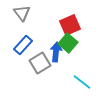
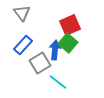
blue arrow: moved 1 px left, 2 px up
cyan line: moved 24 px left
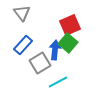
cyan line: rotated 66 degrees counterclockwise
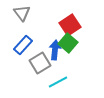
red square: rotated 10 degrees counterclockwise
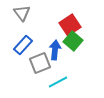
green square: moved 5 px right, 2 px up
gray square: rotated 10 degrees clockwise
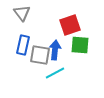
red square: rotated 15 degrees clockwise
green square: moved 7 px right, 4 px down; rotated 36 degrees counterclockwise
blue rectangle: rotated 30 degrees counterclockwise
gray square: moved 8 px up; rotated 30 degrees clockwise
cyan line: moved 3 px left, 9 px up
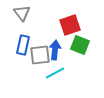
green square: rotated 18 degrees clockwise
gray square: rotated 15 degrees counterclockwise
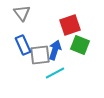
blue rectangle: rotated 36 degrees counterclockwise
blue arrow: rotated 12 degrees clockwise
